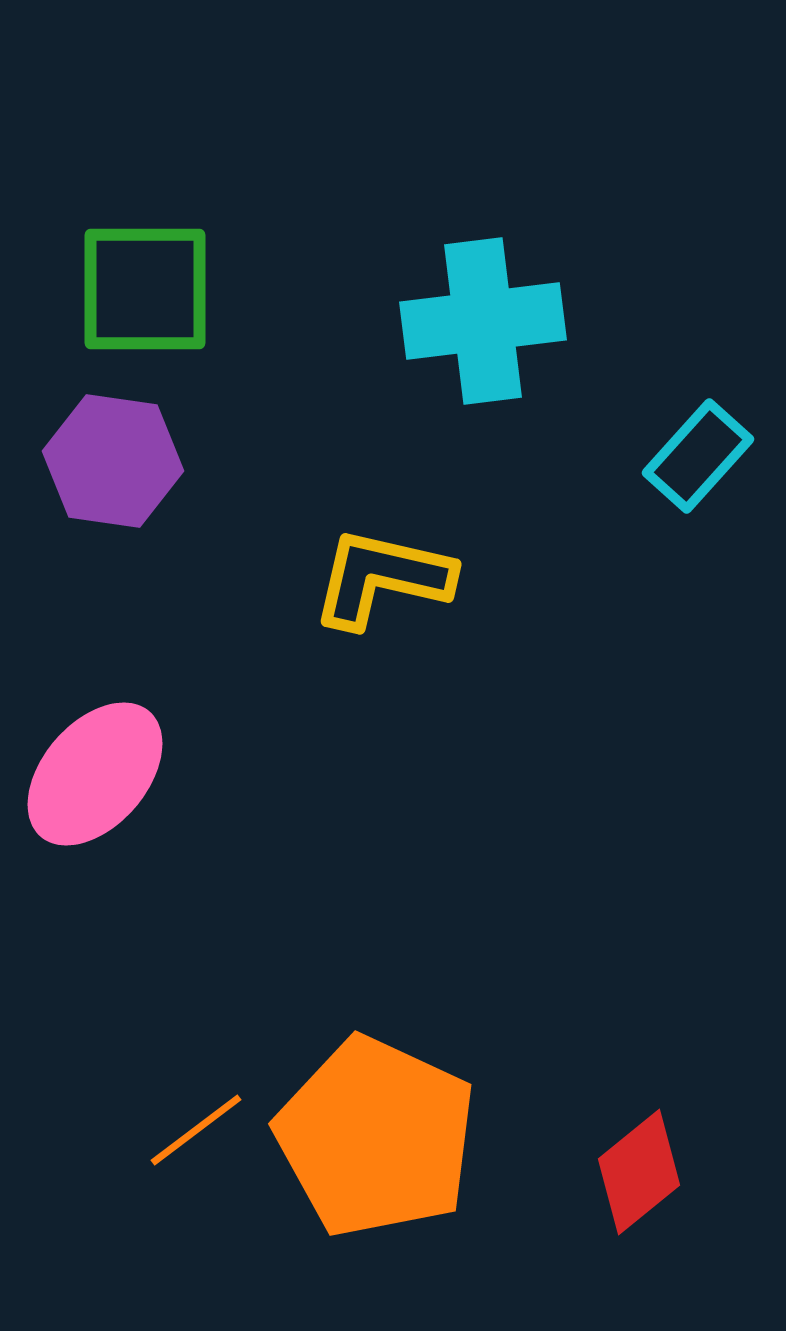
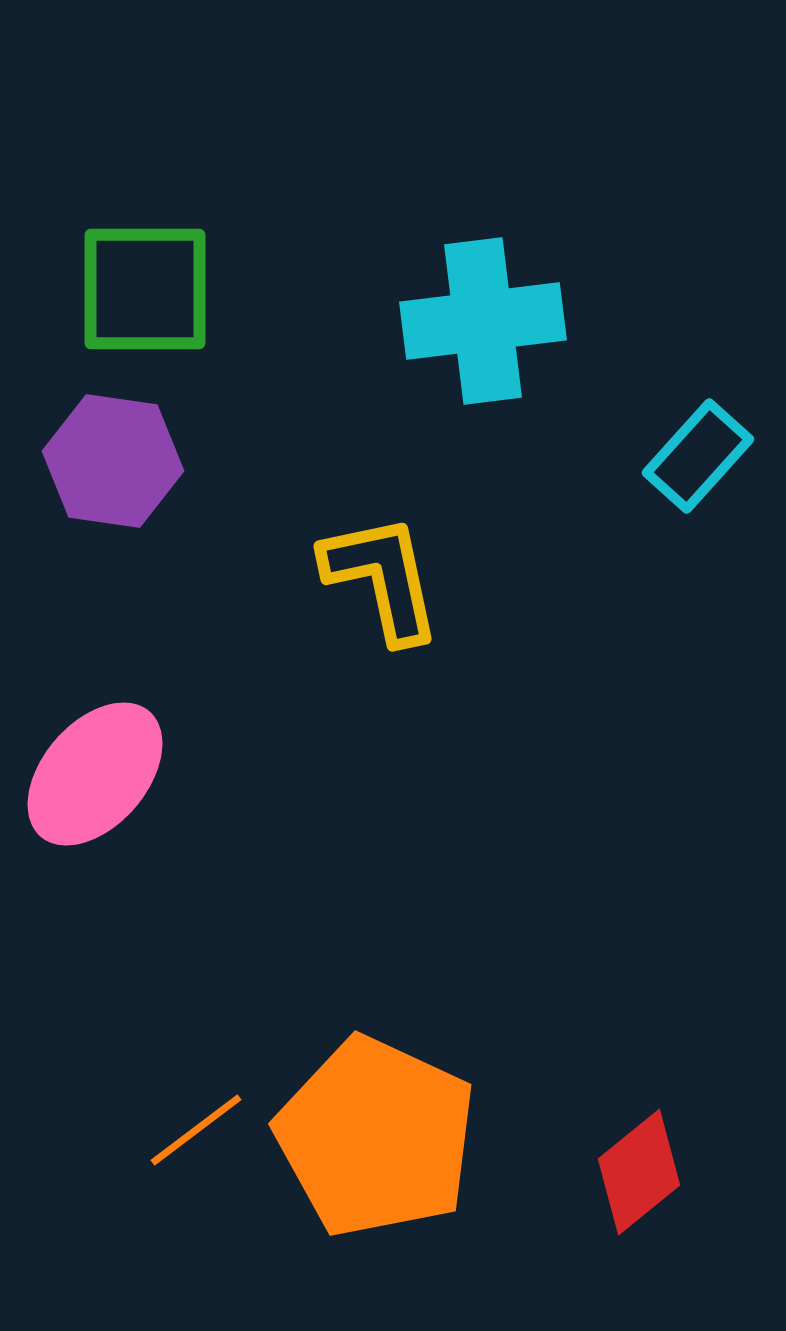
yellow L-shape: rotated 65 degrees clockwise
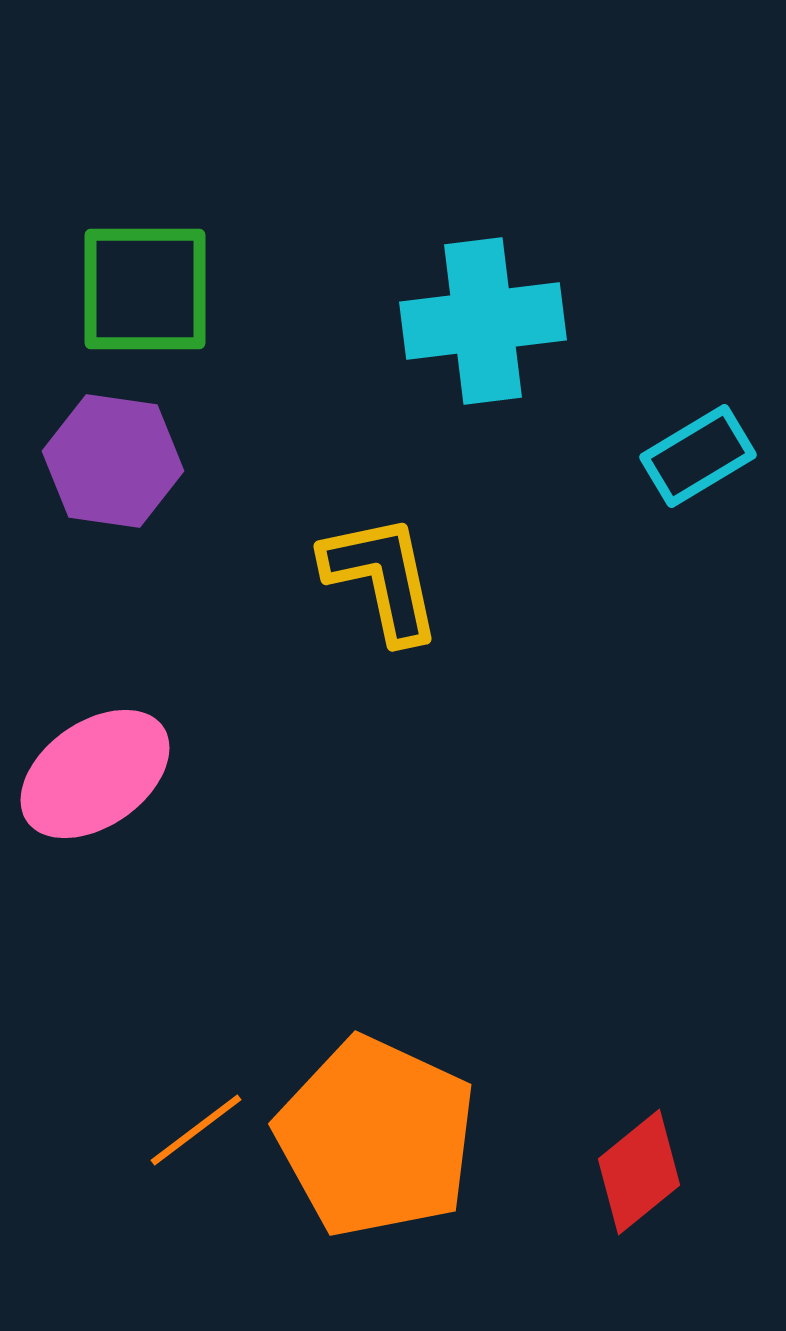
cyan rectangle: rotated 17 degrees clockwise
pink ellipse: rotated 14 degrees clockwise
